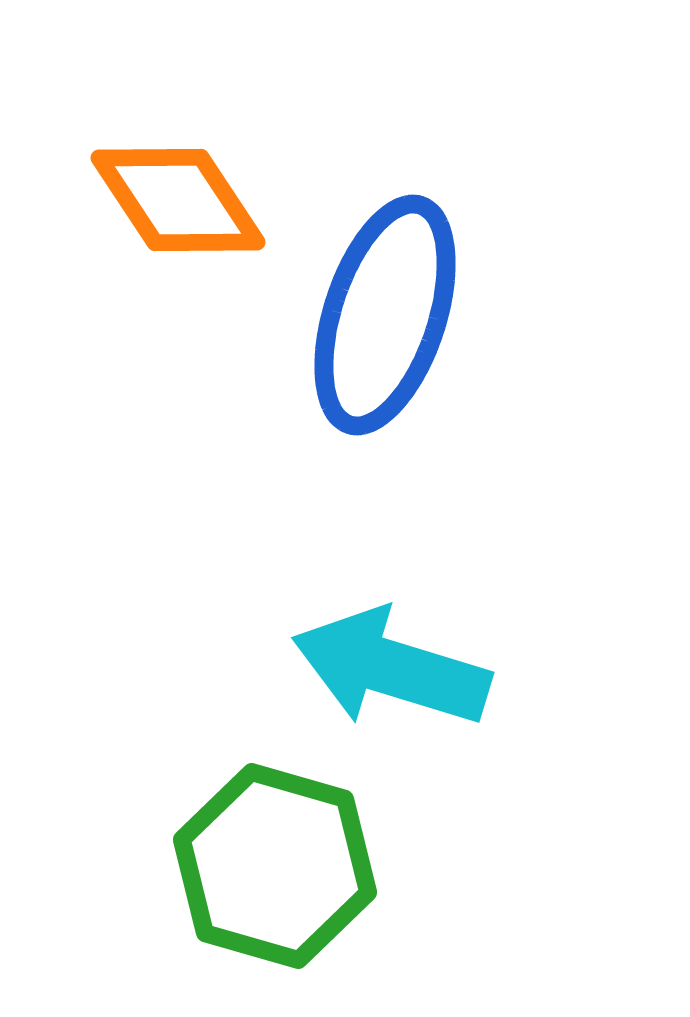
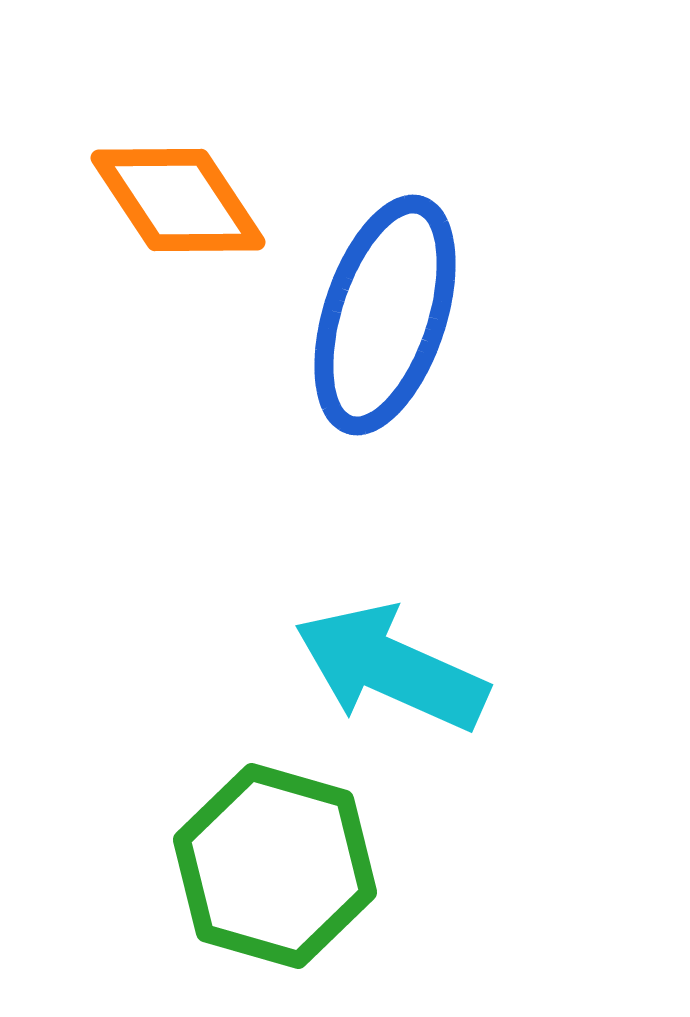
cyan arrow: rotated 7 degrees clockwise
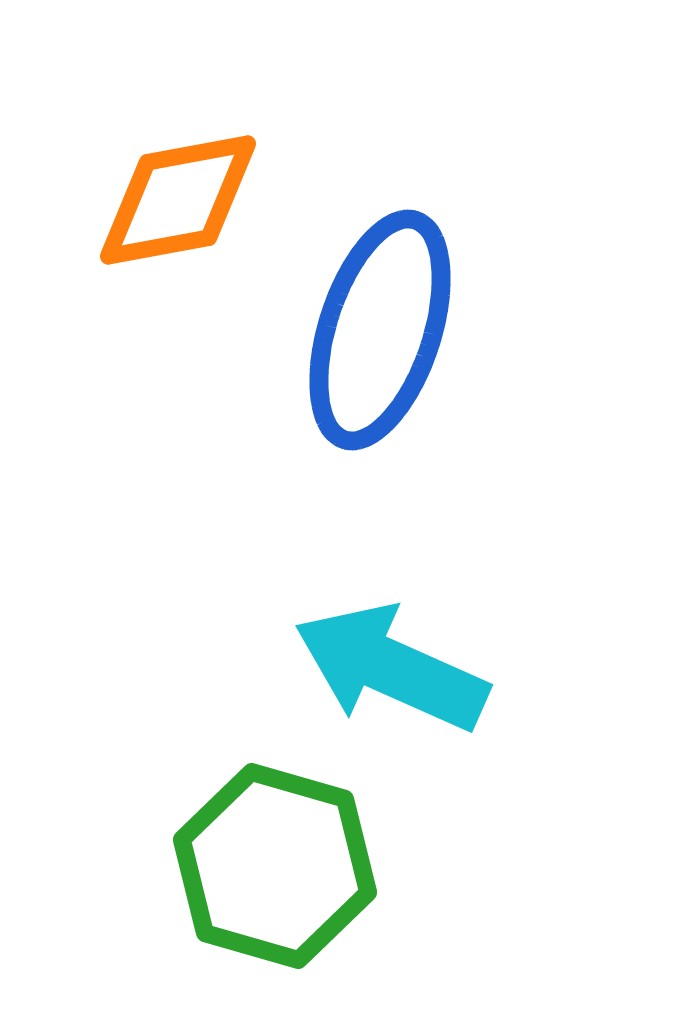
orange diamond: rotated 67 degrees counterclockwise
blue ellipse: moved 5 px left, 15 px down
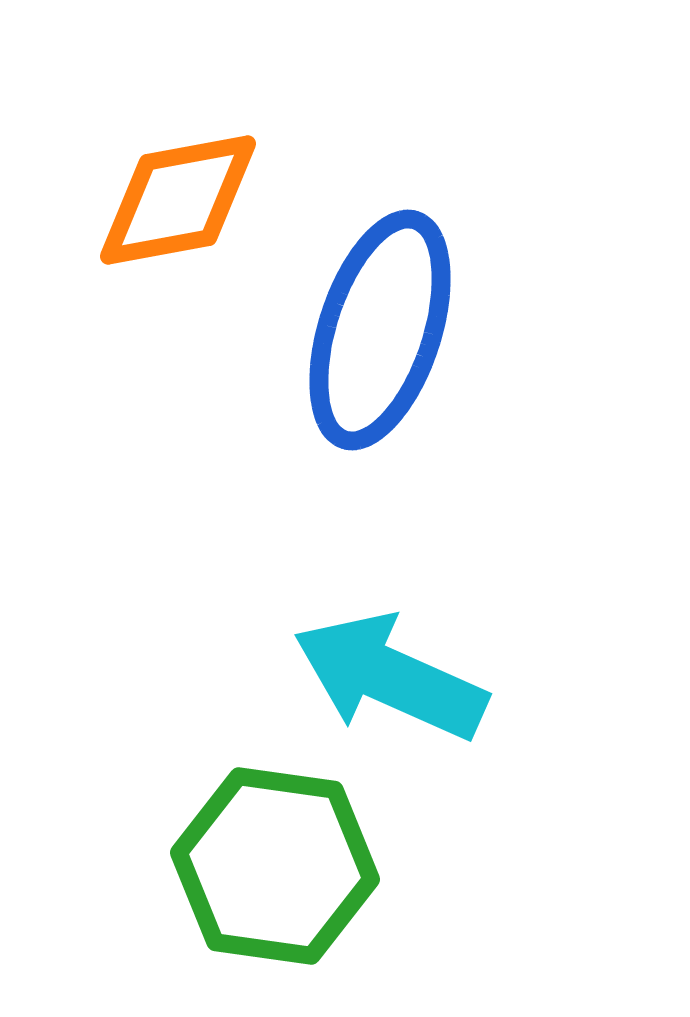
cyan arrow: moved 1 px left, 9 px down
green hexagon: rotated 8 degrees counterclockwise
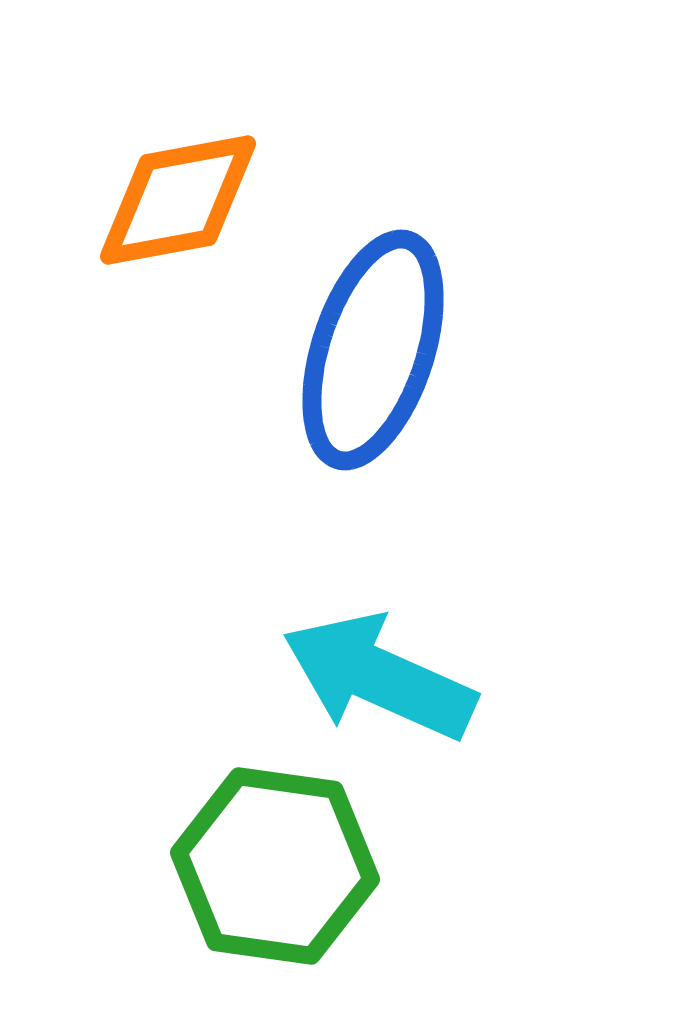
blue ellipse: moved 7 px left, 20 px down
cyan arrow: moved 11 px left
